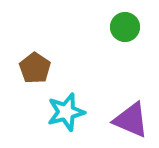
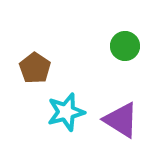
green circle: moved 19 px down
purple triangle: moved 10 px left; rotated 9 degrees clockwise
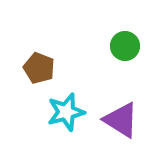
brown pentagon: moved 4 px right; rotated 12 degrees counterclockwise
